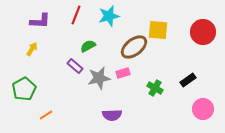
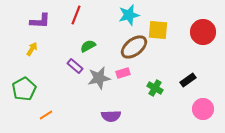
cyan star: moved 20 px right, 1 px up
purple semicircle: moved 1 px left, 1 px down
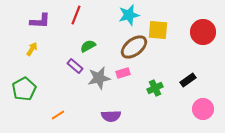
green cross: rotated 35 degrees clockwise
orange line: moved 12 px right
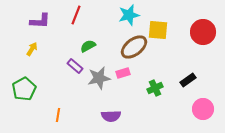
orange line: rotated 48 degrees counterclockwise
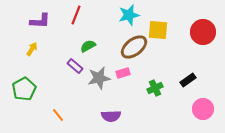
orange line: rotated 48 degrees counterclockwise
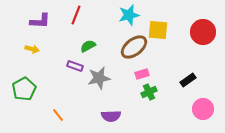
yellow arrow: rotated 72 degrees clockwise
purple rectangle: rotated 21 degrees counterclockwise
pink rectangle: moved 19 px right, 1 px down
green cross: moved 6 px left, 4 px down
